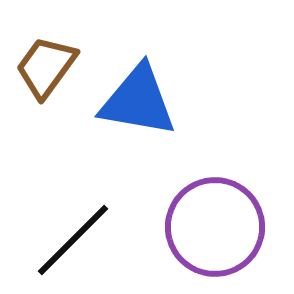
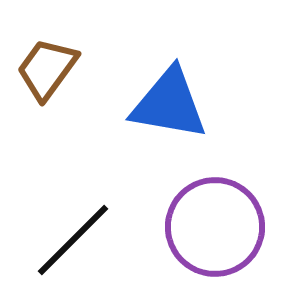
brown trapezoid: moved 1 px right, 2 px down
blue triangle: moved 31 px right, 3 px down
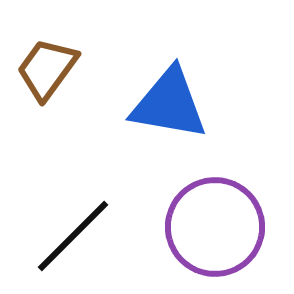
black line: moved 4 px up
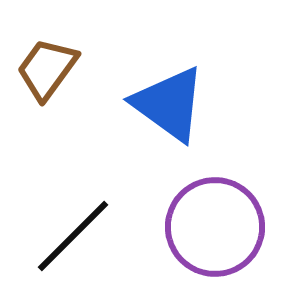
blue triangle: rotated 26 degrees clockwise
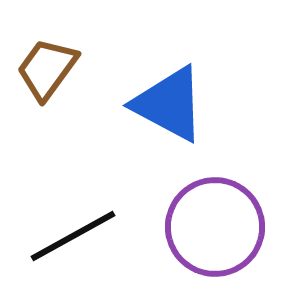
blue triangle: rotated 8 degrees counterclockwise
black line: rotated 16 degrees clockwise
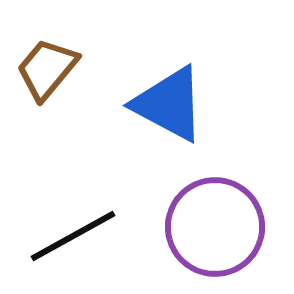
brown trapezoid: rotated 4 degrees clockwise
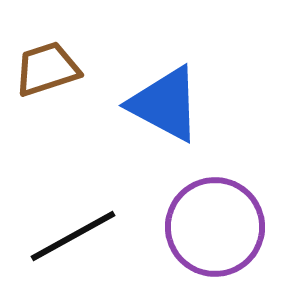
brown trapezoid: rotated 32 degrees clockwise
blue triangle: moved 4 px left
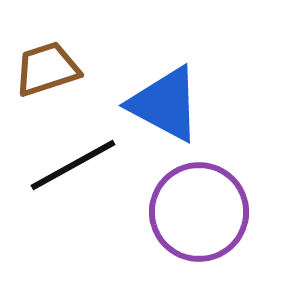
purple circle: moved 16 px left, 15 px up
black line: moved 71 px up
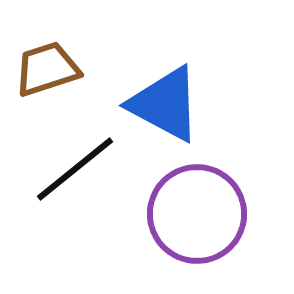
black line: moved 2 px right, 4 px down; rotated 10 degrees counterclockwise
purple circle: moved 2 px left, 2 px down
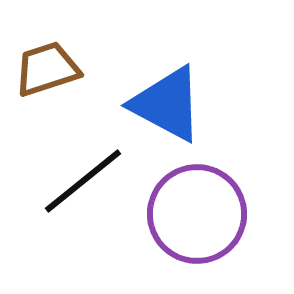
blue triangle: moved 2 px right
black line: moved 8 px right, 12 px down
